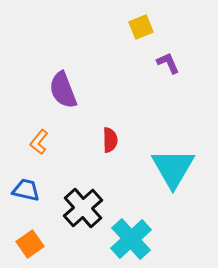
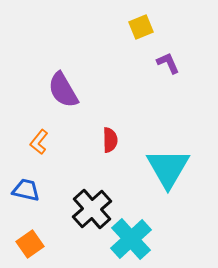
purple semicircle: rotated 9 degrees counterclockwise
cyan triangle: moved 5 px left
black cross: moved 9 px right, 1 px down
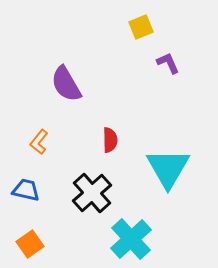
purple semicircle: moved 3 px right, 6 px up
black cross: moved 16 px up
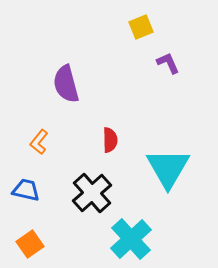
purple semicircle: rotated 15 degrees clockwise
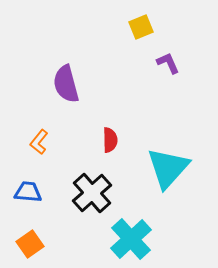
cyan triangle: rotated 12 degrees clockwise
blue trapezoid: moved 2 px right, 2 px down; rotated 8 degrees counterclockwise
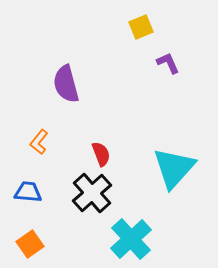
red semicircle: moved 9 px left, 14 px down; rotated 20 degrees counterclockwise
cyan triangle: moved 6 px right
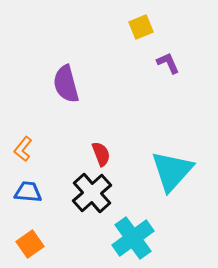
orange L-shape: moved 16 px left, 7 px down
cyan triangle: moved 2 px left, 3 px down
cyan cross: moved 2 px right, 1 px up; rotated 6 degrees clockwise
